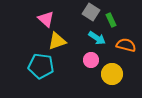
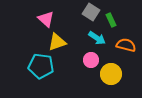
yellow triangle: moved 1 px down
yellow circle: moved 1 px left
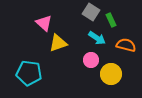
pink triangle: moved 2 px left, 4 px down
yellow triangle: moved 1 px right, 1 px down
cyan pentagon: moved 12 px left, 7 px down
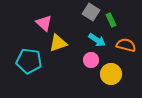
cyan arrow: moved 2 px down
cyan pentagon: moved 12 px up
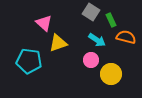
orange semicircle: moved 8 px up
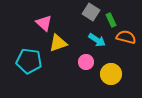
pink circle: moved 5 px left, 2 px down
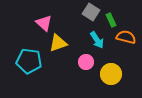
cyan arrow: rotated 24 degrees clockwise
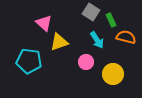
yellow triangle: moved 1 px right, 1 px up
yellow circle: moved 2 px right
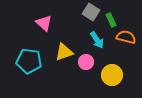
yellow triangle: moved 5 px right, 10 px down
yellow circle: moved 1 px left, 1 px down
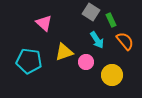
orange semicircle: moved 1 px left, 4 px down; rotated 36 degrees clockwise
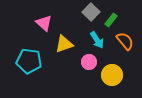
gray square: rotated 12 degrees clockwise
green rectangle: rotated 64 degrees clockwise
yellow triangle: moved 8 px up
pink circle: moved 3 px right
